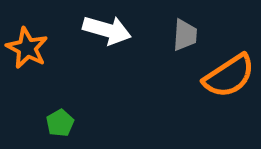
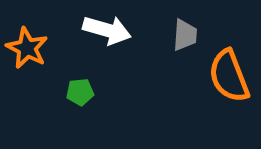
orange semicircle: rotated 102 degrees clockwise
green pentagon: moved 20 px right, 31 px up; rotated 24 degrees clockwise
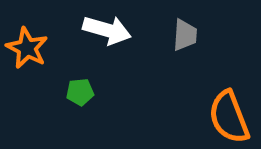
orange semicircle: moved 41 px down
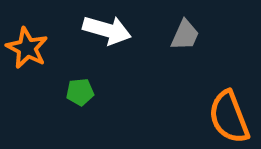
gray trapezoid: rotated 20 degrees clockwise
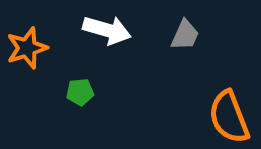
orange star: rotated 27 degrees clockwise
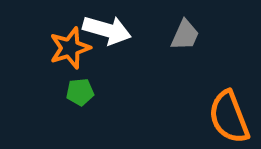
orange star: moved 43 px right
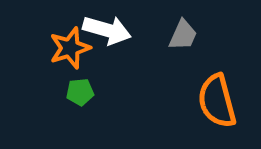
gray trapezoid: moved 2 px left
orange semicircle: moved 12 px left, 16 px up; rotated 6 degrees clockwise
